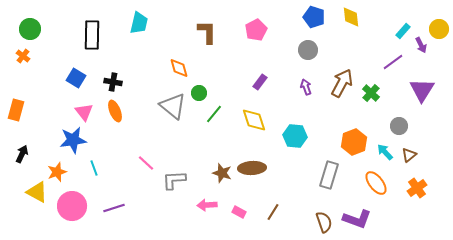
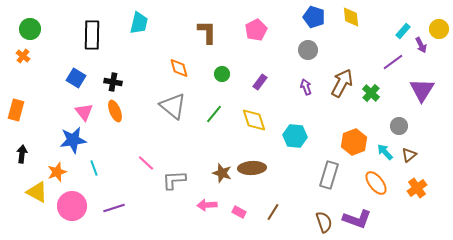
green circle at (199, 93): moved 23 px right, 19 px up
black arrow at (22, 154): rotated 18 degrees counterclockwise
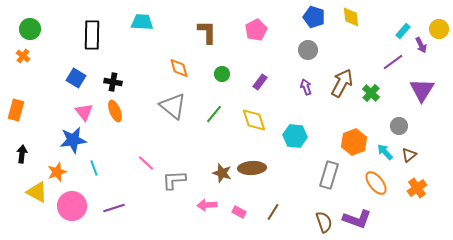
cyan trapezoid at (139, 23): moved 3 px right, 1 px up; rotated 100 degrees counterclockwise
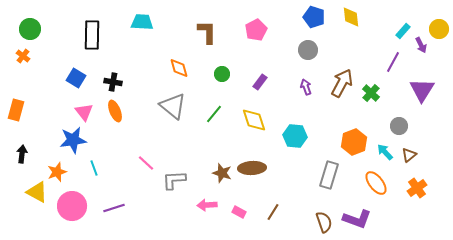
purple line at (393, 62): rotated 25 degrees counterclockwise
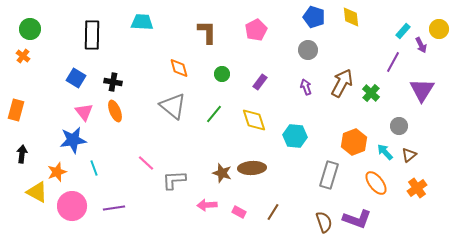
purple line at (114, 208): rotated 10 degrees clockwise
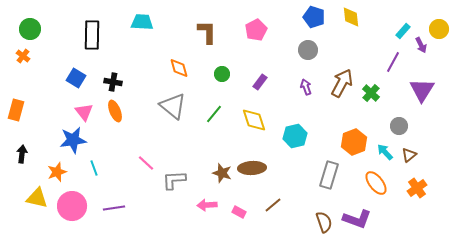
cyan hexagon at (295, 136): rotated 20 degrees counterclockwise
yellow triangle at (37, 192): moved 6 px down; rotated 15 degrees counterclockwise
brown line at (273, 212): moved 7 px up; rotated 18 degrees clockwise
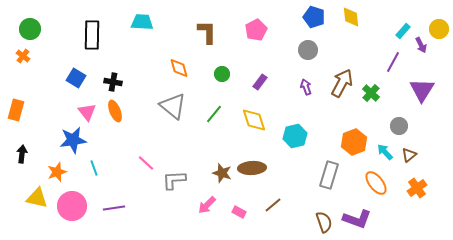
pink triangle at (84, 112): moved 3 px right
pink arrow at (207, 205): rotated 42 degrees counterclockwise
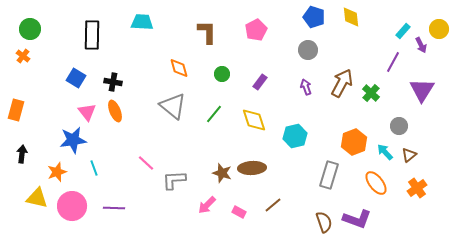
purple line at (114, 208): rotated 10 degrees clockwise
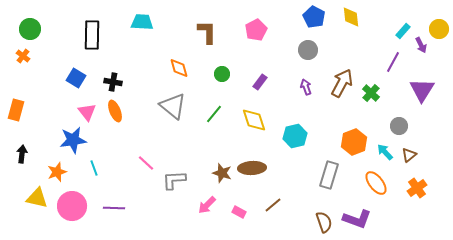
blue pentagon at (314, 17): rotated 10 degrees clockwise
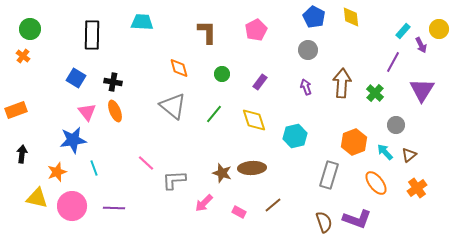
brown arrow at (342, 83): rotated 24 degrees counterclockwise
green cross at (371, 93): moved 4 px right
orange rectangle at (16, 110): rotated 55 degrees clockwise
gray circle at (399, 126): moved 3 px left, 1 px up
pink arrow at (207, 205): moved 3 px left, 2 px up
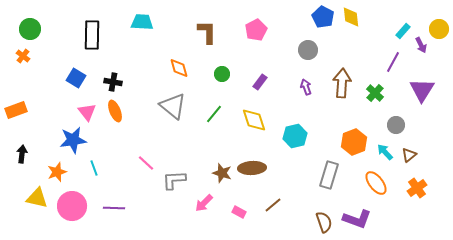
blue pentagon at (314, 17): moved 9 px right
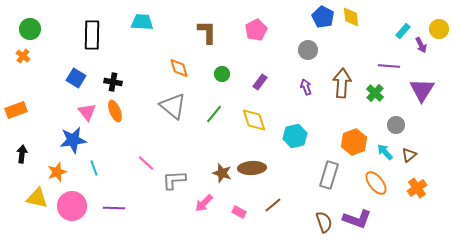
purple line at (393, 62): moved 4 px left, 4 px down; rotated 65 degrees clockwise
